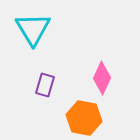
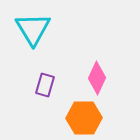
pink diamond: moved 5 px left
orange hexagon: rotated 12 degrees counterclockwise
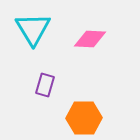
pink diamond: moved 7 px left, 39 px up; rotated 68 degrees clockwise
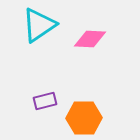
cyan triangle: moved 6 px right, 4 px up; rotated 27 degrees clockwise
purple rectangle: moved 16 px down; rotated 60 degrees clockwise
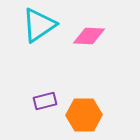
pink diamond: moved 1 px left, 3 px up
orange hexagon: moved 3 px up
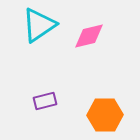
pink diamond: rotated 16 degrees counterclockwise
orange hexagon: moved 21 px right
